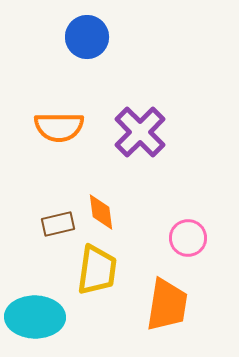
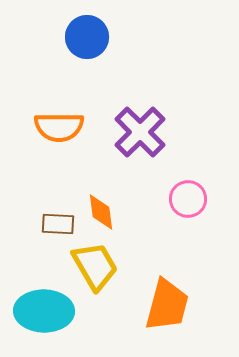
brown rectangle: rotated 16 degrees clockwise
pink circle: moved 39 px up
yellow trapezoid: moved 2 px left, 4 px up; rotated 38 degrees counterclockwise
orange trapezoid: rotated 6 degrees clockwise
cyan ellipse: moved 9 px right, 6 px up
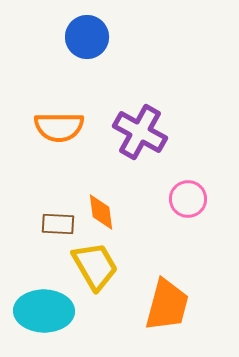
purple cross: rotated 16 degrees counterclockwise
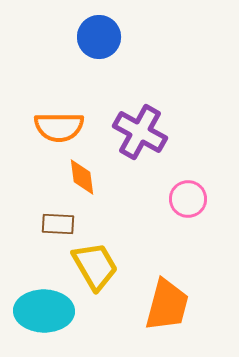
blue circle: moved 12 px right
orange diamond: moved 19 px left, 35 px up
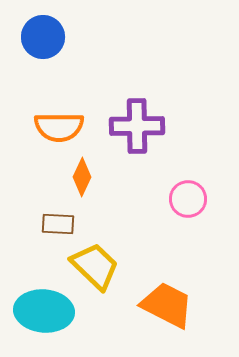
blue circle: moved 56 px left
purple cross: moved 3 px left, 6 px up; rotated 30 degrees counterclockwise
orange diamond: rotated 33 degrees clockwise
yellow trapezoid: rotated 16 degrees counterclockwise
orange trapezoid: rotated 78 degrees counterclockwise
cyan ellipse: rotated 4 degrees clockwise
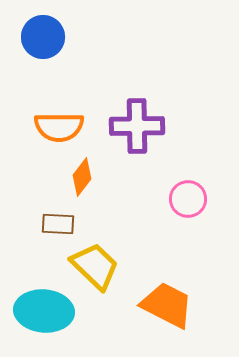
orange diamond: rotated 12 degrees clockwise
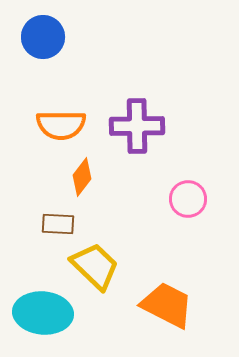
orange semicircle: moved 2 px right, 2 px up
cyan ellipse: moved 1 px left, 2 px down
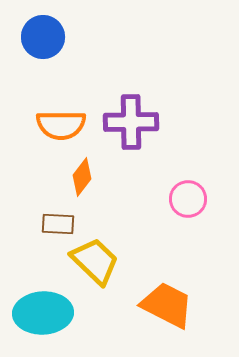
purple cross: moved 6 px left, 4 px up
yellow trapezoid: moved 5 px up
cyan ellipse: rotated 8 degrees counterclockwise
